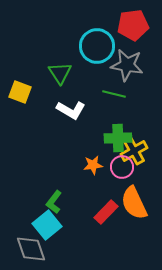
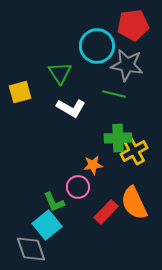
yellow square: rotated 35 degrees counterclockwise
white L-shape: moved 2 px up
pink circle: moved 44 px left, 20 px down
green L-shape: rotated 60 degrees counterclockwise
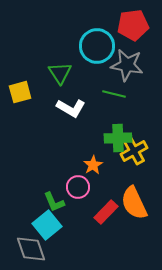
orange star: rotated 24 degrees counterclockwise
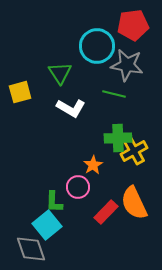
green L-shape: rotated 25 degrees clockwise
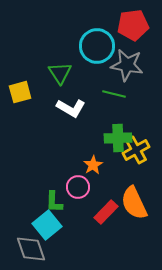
yellow cross: moved 2 px right, 1 px up
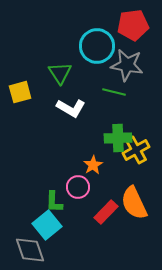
green line: moved 2 px up
gray diamond: moved 1 px left, 1 px down
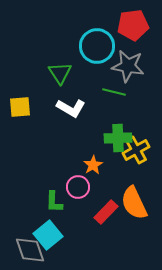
gray star: moved 1 px right, 1 px down
yellow square: moved 15 px down; rotated 10 degrees clockwise
cyan square: moved 1 px right, 10 px down
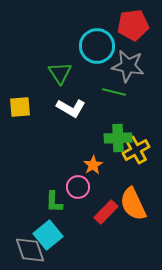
orange semicircle: moved 1 px left, 1 px down
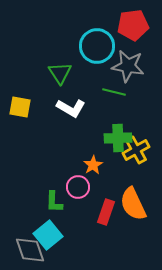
yellow square: rotated 15 degrees clockwise
red rectangle: rotated 25 degrees counterclockwise
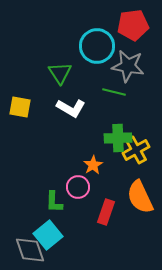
orange semicircle: moved 7 px right, 7 px up
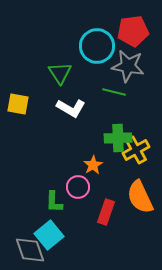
red pentagon: moved 6 px down
yellow square: moved 2 px left, 3 px up
cyan square: moved 1 px right
